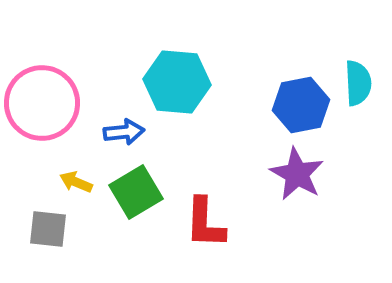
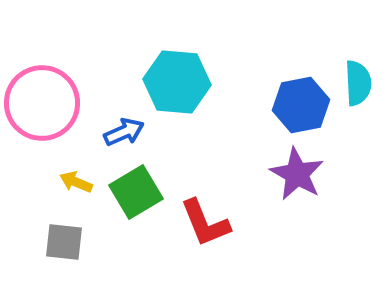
blue arrow: rotated 18 degrees counterclockwise
red L-shape: rotated 24 degrees counterclockwise
gray square: moved 16 px right, 13 px down
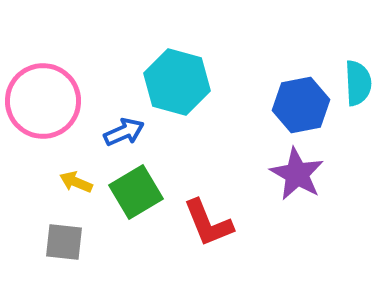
cyan hexagon: rotated 10 degrees clockwise
pink circle: moved 1 px right, 2 px up
red L-shape: moved 3 px right
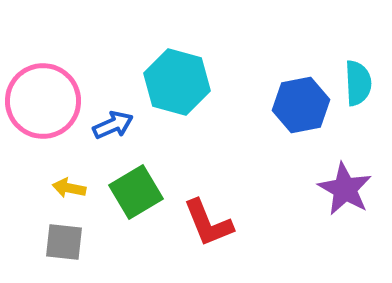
blue arrow: moved 11 px left, 7 px up
purple star: moved 48 px right, 15 px down
yellow arrow: moved 7 px left, 6 px down; rotated 12 degrees counterclockwise
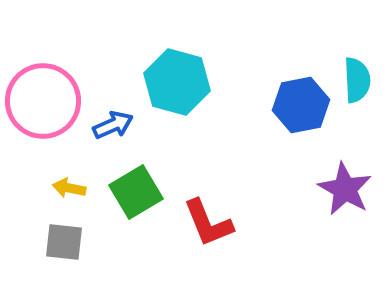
cyan semicircle: moved 1 px left, 3 px up
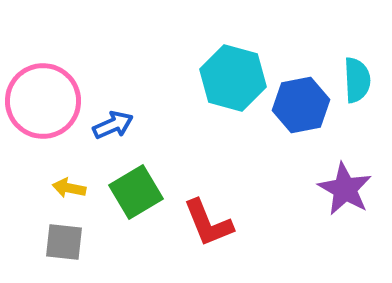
cyan hexagon: moved 56 px right, 4 px up
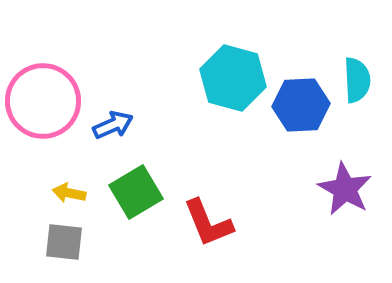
blue hexagon: rotated 8 degrees clockwise
yellow arrow: moved 5 px down
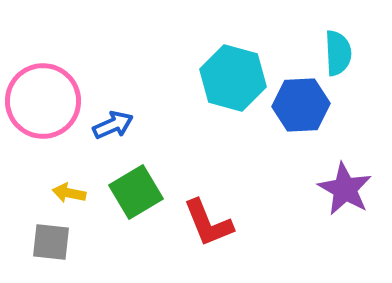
cyan semicircle: moved 19 px left, 27 px up
gray square: moved 13 px left
